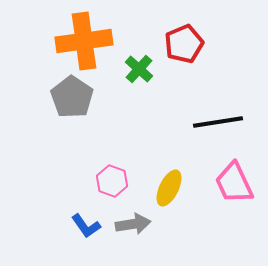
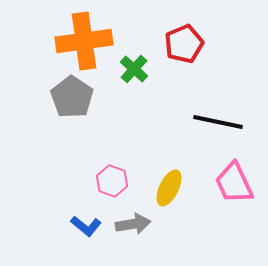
green cross: moved 5 px left
black line: rotated 21 degrees clockwise
blue L-shape: rotated 16 degrees counterclockwise
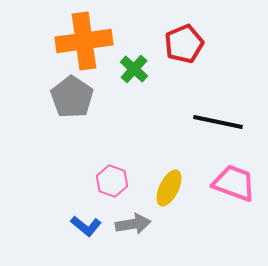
pink trapezoid: rotated 135 degrees clockwise
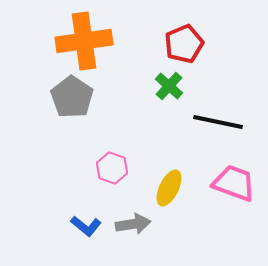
green cross: moved 35 px right, 17 px down
pink hexagon: moved 13 px up
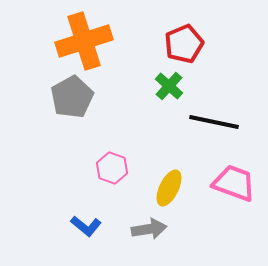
orange cross: rotated 10 degrees counterclockwise
gray pentagon: rotated 9 degrees clockwise
black line: moved 4 px left
gray arrow: moved 16 px right, 5 px down
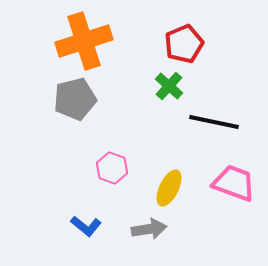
gray pentagon: moved 3 px right, 2 px down; rotated 15 degrees clockwise
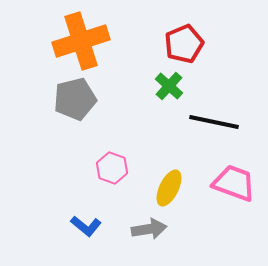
orange cross: moved 3 px left
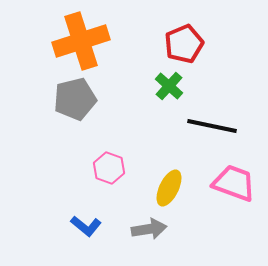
black line: moved 2 px left, 4 px down
pink hexagon: moved 3 px left
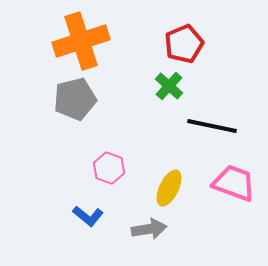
blue L-shape: moved 2 px right, 10 px up
